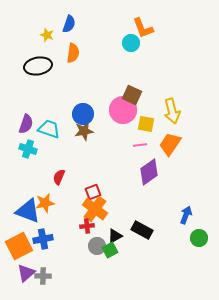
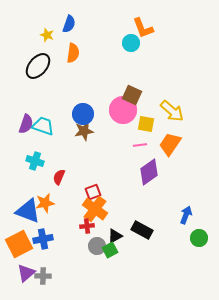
black ellipse: rotated 40 degrees counterclockwise
yellow arrow: rotated 35 degrees counterclockwise
cyan trapezoid: moved 6 px left, 3 px up
cyan cross: moved 7 px right, 12 px down
orange square: moved 2 px up
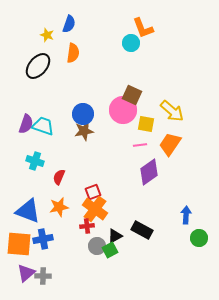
orange star: moved 14 px right, 4 px down
blue arrow: rotated 18 degrees counterclockwise
orange square: rotated 32 degrees clockwise
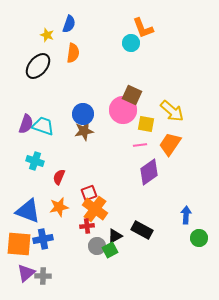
red square: moved 4 px left, 1 px down
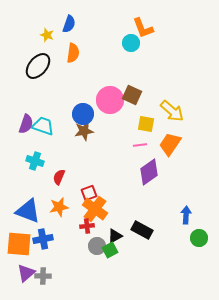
pink circle: moved 13 px left, 10 px up
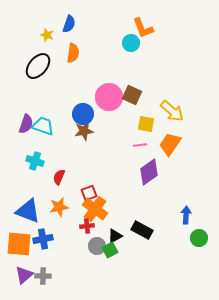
pink circle: moved 1 px left, 3 px up
purple triangle: moved 2 px left, 2 px down
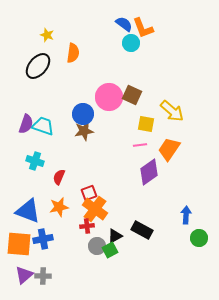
blue semicircle: moved 55 px right; rotated 72 degrees counterclockwise
orange trapezoid: moved 1 px left, 5 px down
